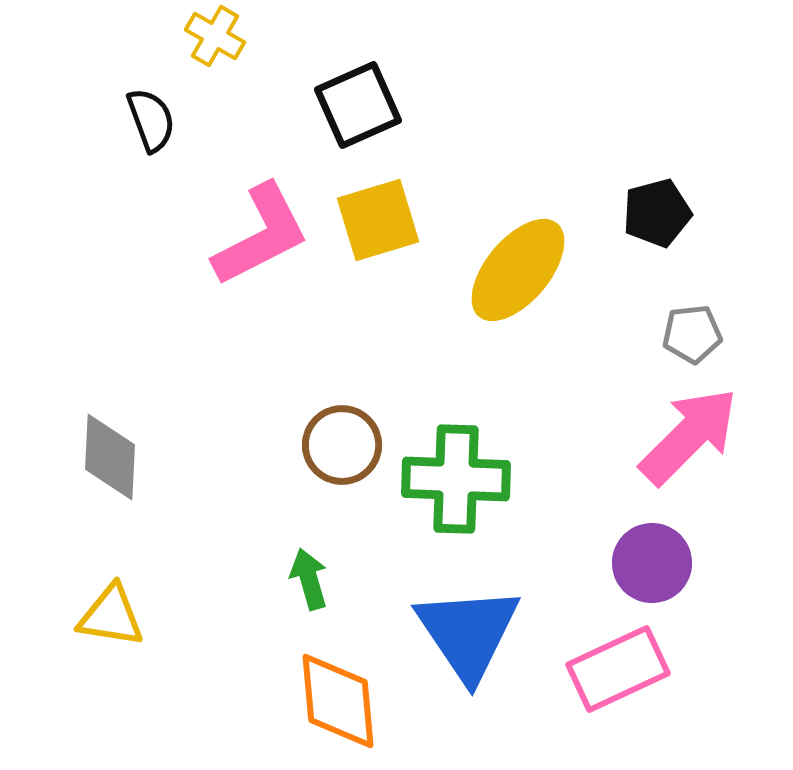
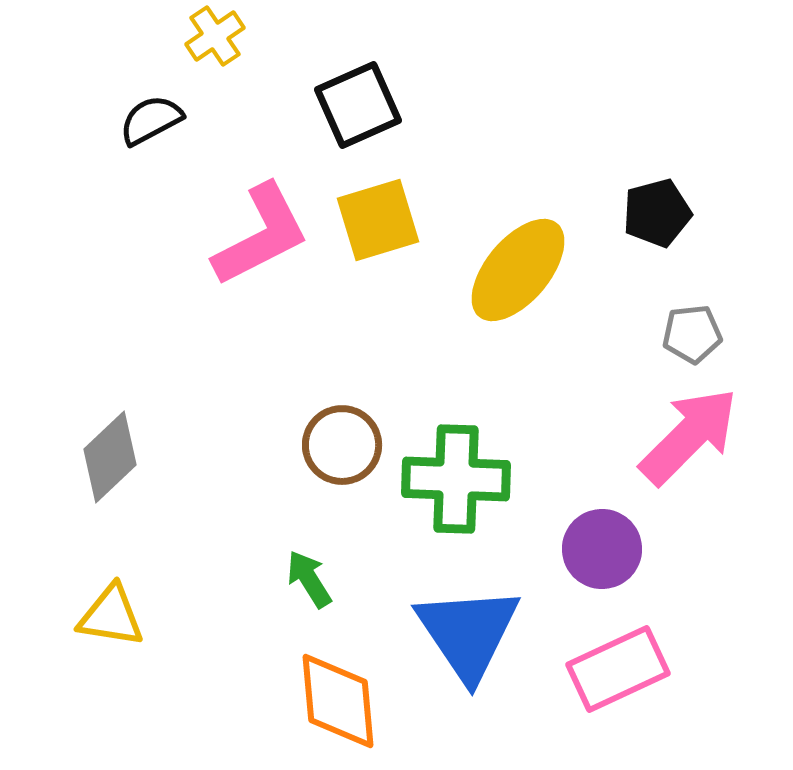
yellow cross: rotated 26 degrees clockwise
black semicircle: rotated 98 degrees counterclockwise
gray diamond: rotated 44 degrees clockwise
purple circle: moved 50 px left, 14 px up
green arrow: rotated 16 degrees counterclockwise
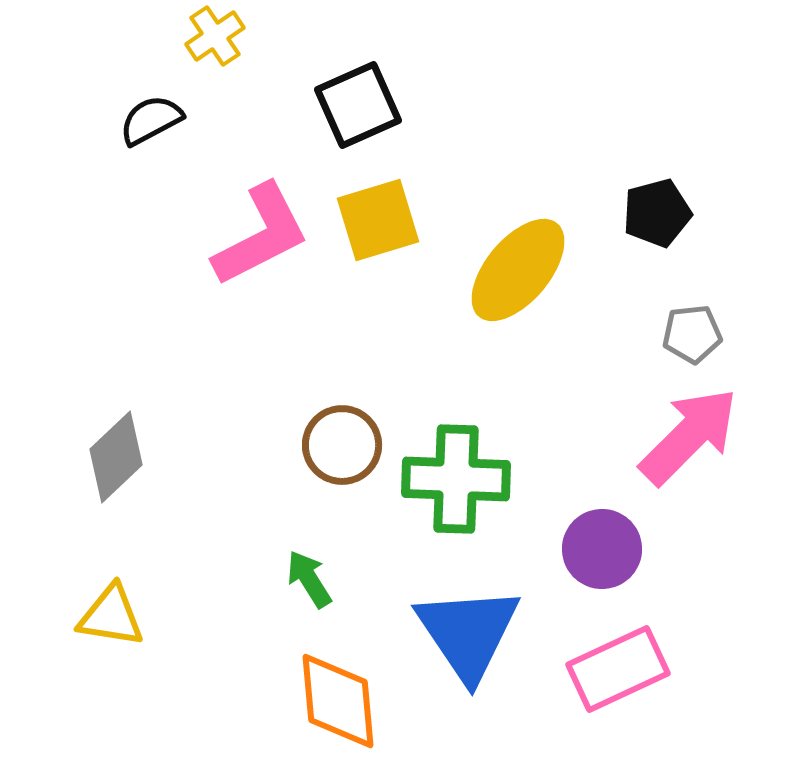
gray diamond: moved 6 px right
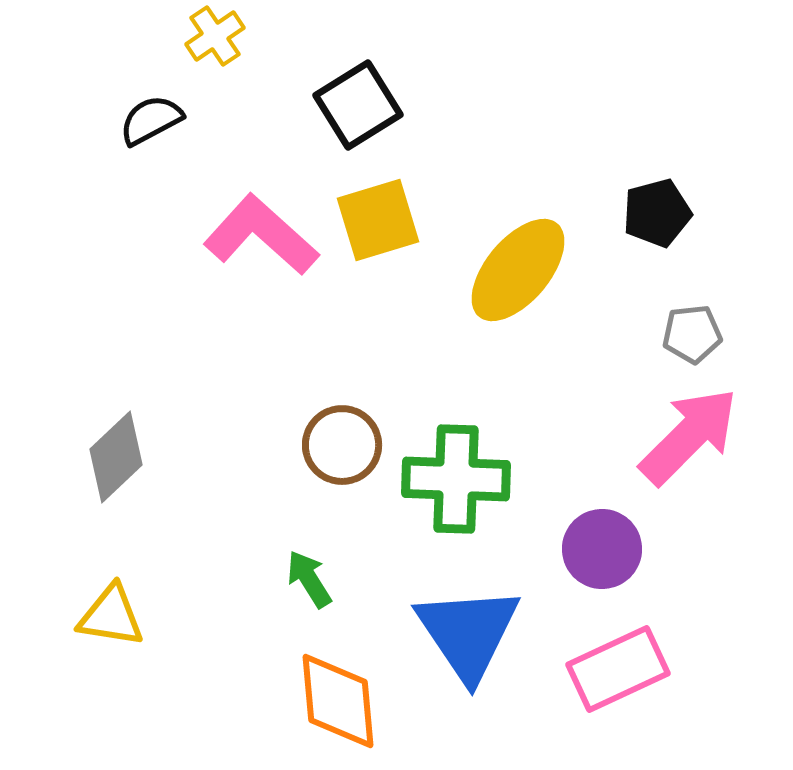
black square: rotated 8 degrees counterclockwise
pink L-shape: rotated 111 degrees counterclockwise
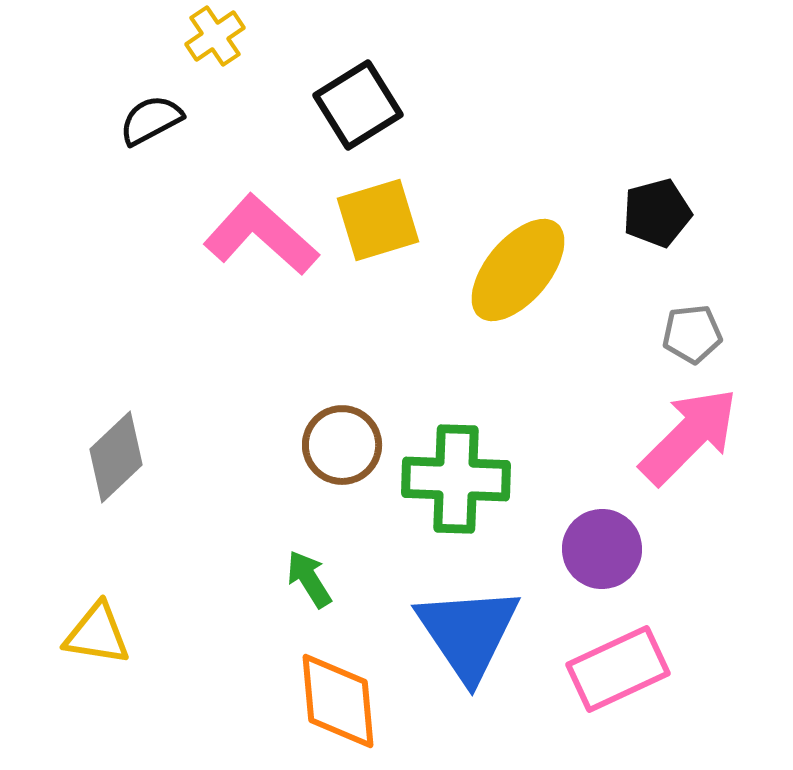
yellow triangle: moved 14 px left, 18 px down
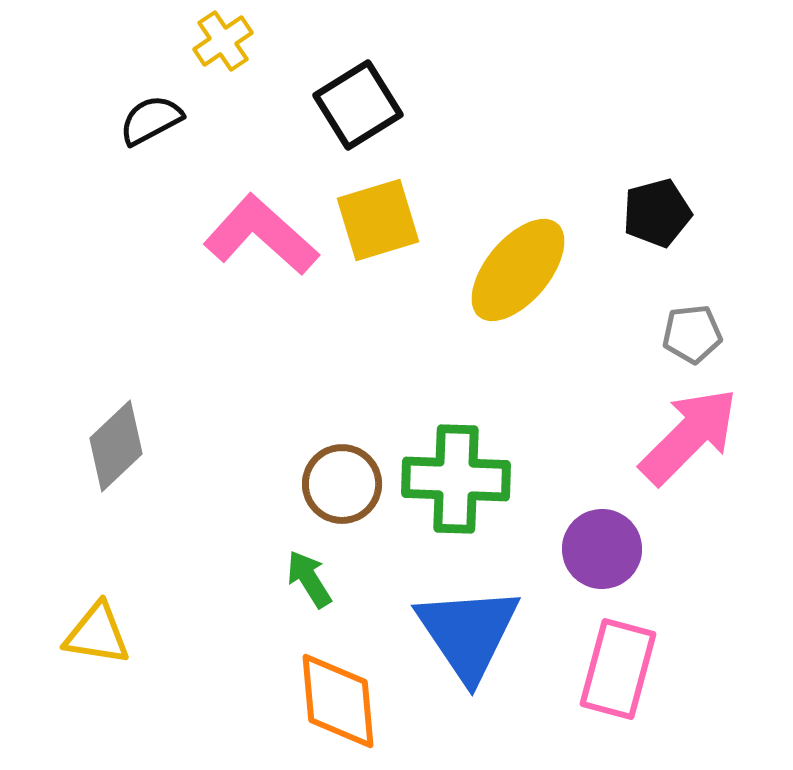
yellow cross: moved 8 px right, 5 px down
brown circle: moved 39 px down
gray diamond: moved 11 px up
pink rectangle: rotated 50 degrees counterclockwise
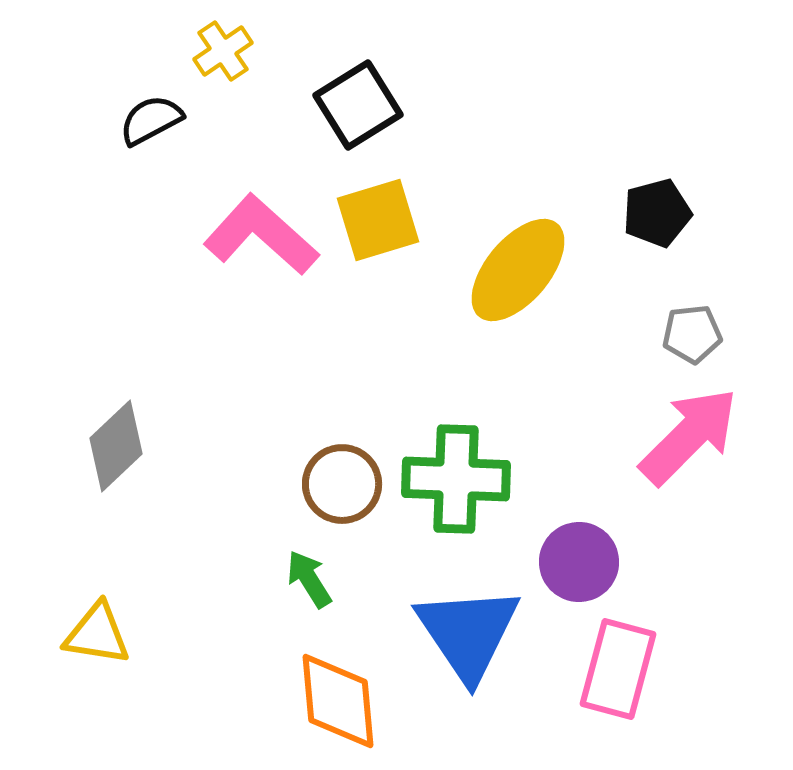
yellow cross: moved 10 px down
purple circle: moved 23 px left, 13 px down
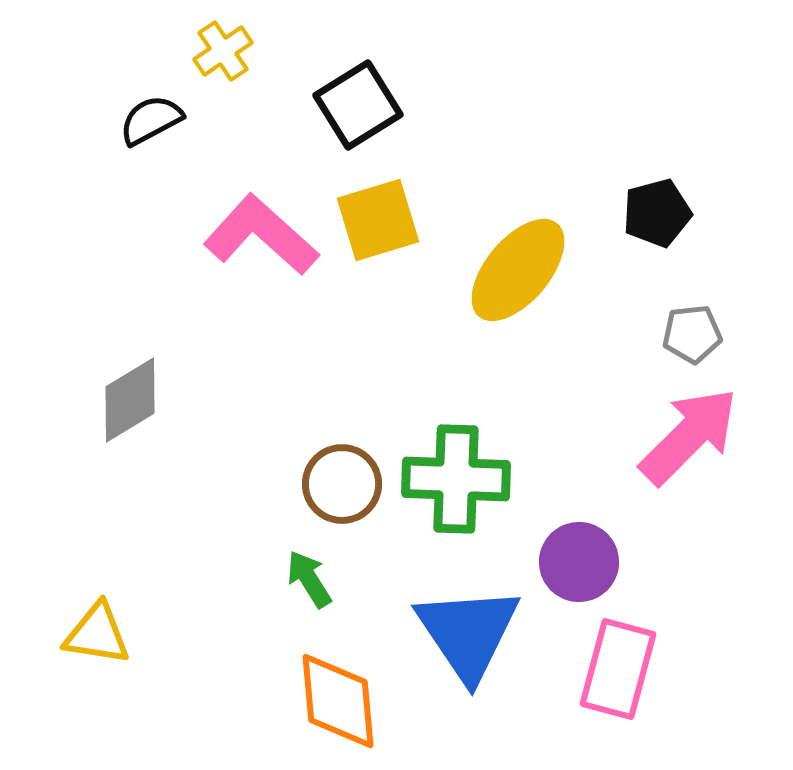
gray diamond: moved 14 px right, 46 px up; rotated 12 degrees clockwise
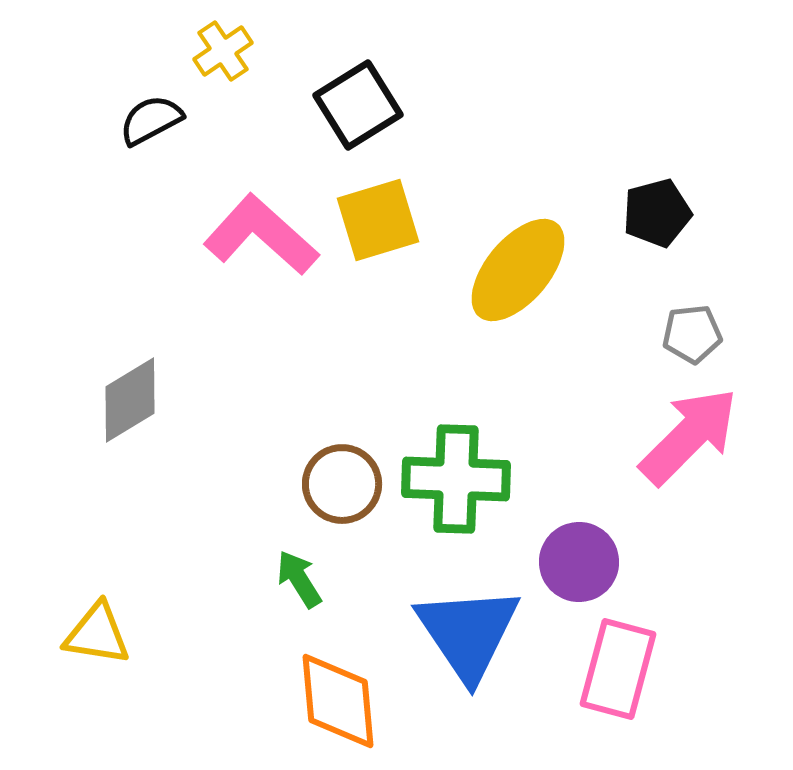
green arrow: moved 10 px left
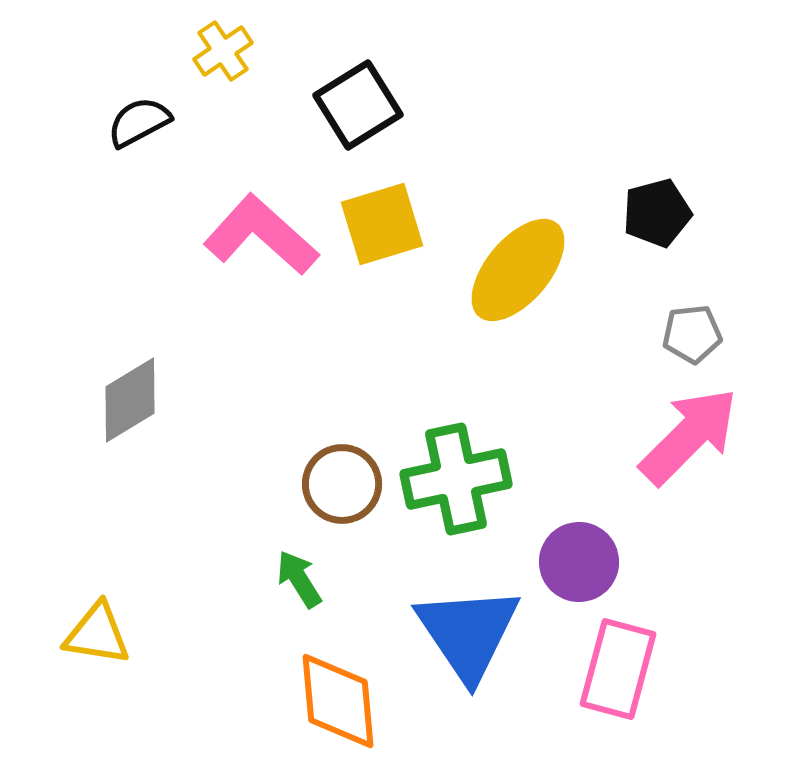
black semicircle: moved 12 px left, 2 px down
yellow square: moved 4 px right, 4 px down
green cross: rotated 14 degrees counterclockwise
